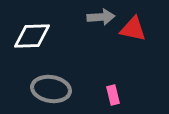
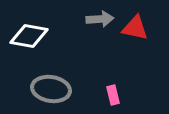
gray arrow: moved 1 px left, 2 px down
red triangle: moved 2 px right, 1 px up
white diamond: moved 3 px left; rotated 12 degrees clockwise
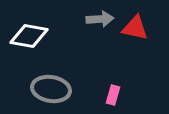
pink rectangle: rotated 30 degrees clockwise
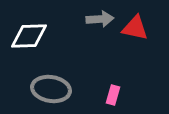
white diamond: rotated 12 degrees counterclockwise
